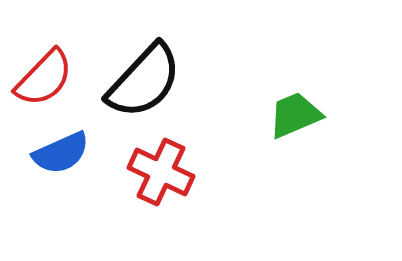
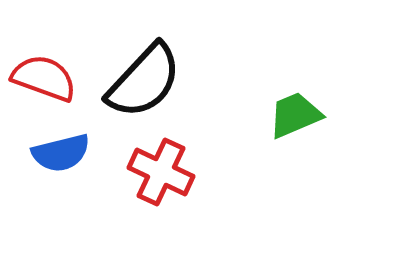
red semicircle: rotated 114 degrees counterclockwise
blue semicircle: rotated 10 degrees clockwise
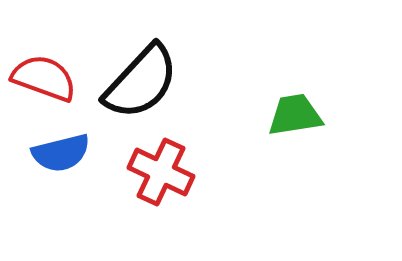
black semicircle: moved 3 px left, 1 px down
green trapezoid: rotated 14 degrees clockwise
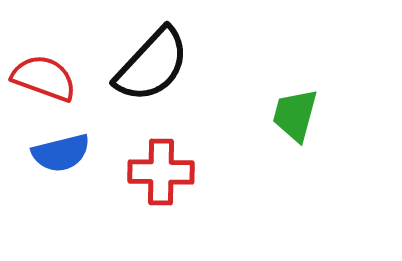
black semicircle: moved 11 px right, 17 px up
green trapezoid: rotated 66 degrees counterclockwise
red cross: rotated 24 degrees counterclockwise
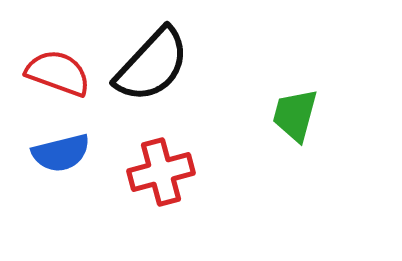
red semicircle: moved 14 px right, 5 px up
red cross: rotated 16 degrees counterclockwise
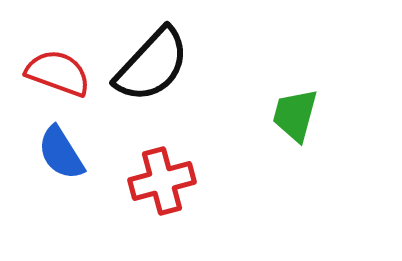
blue semicircle: rotated 72 degrees clockwise
red cross: moved 1 px right, 9 px down
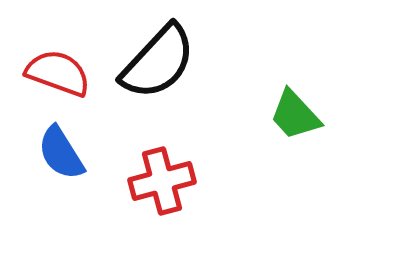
black semicircle: moved 6 px right, 3 px up
green trapezoid: rotated 58 degrees counterclockwise
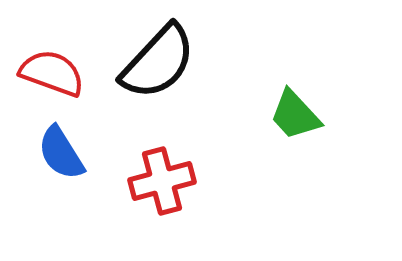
red semicircle: moved 6 px left
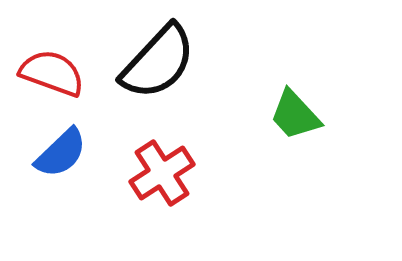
blue semicircle: rotated 102 degrees counterclockwise
red cross: moved 8 px up; rotated 18 degrees counterclockwise
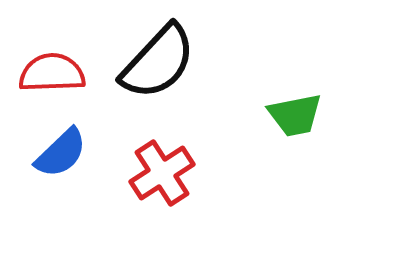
red semicircle: rotated 22 degrees counterclockwise
green trapezoid: rotated 58 degrees counterclockwise
